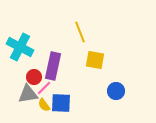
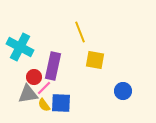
blue circle: moved 7 px right
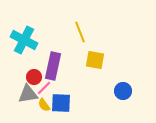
cyan cross: moved 4 px right, 7 px up
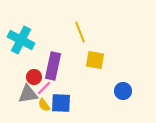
cyan cross: moved 3 px left
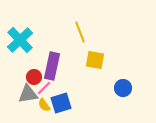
cyan cross: moved 1 px left; rotated 20 degrees clockwise
purple rectangle: moved 1 px left
blue circle: moved 3 px up
blue square: rotated 20 degrees counterclockwise
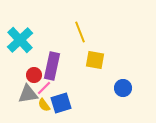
red circle: moved 2 px up
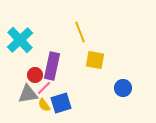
red circle: moved 1 px right
